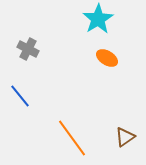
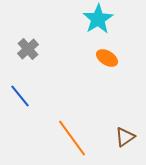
gray cross: rotated 20 degrees clockwise
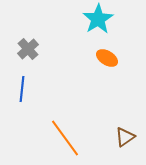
blue line: moved 2 px right, 7 px up; rotated 45 degrees clockwise
orange line: moved 7 px left
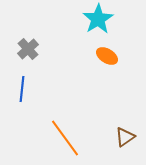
orange ellipse: moved 2 px up
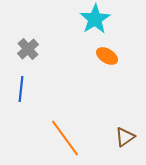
cyan star: moved 3 px left
blue line: moved 1 px left
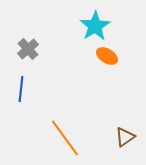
cyan star: moved 7 px down
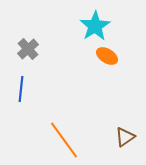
orange line: moved 1 px left, 2 px down
